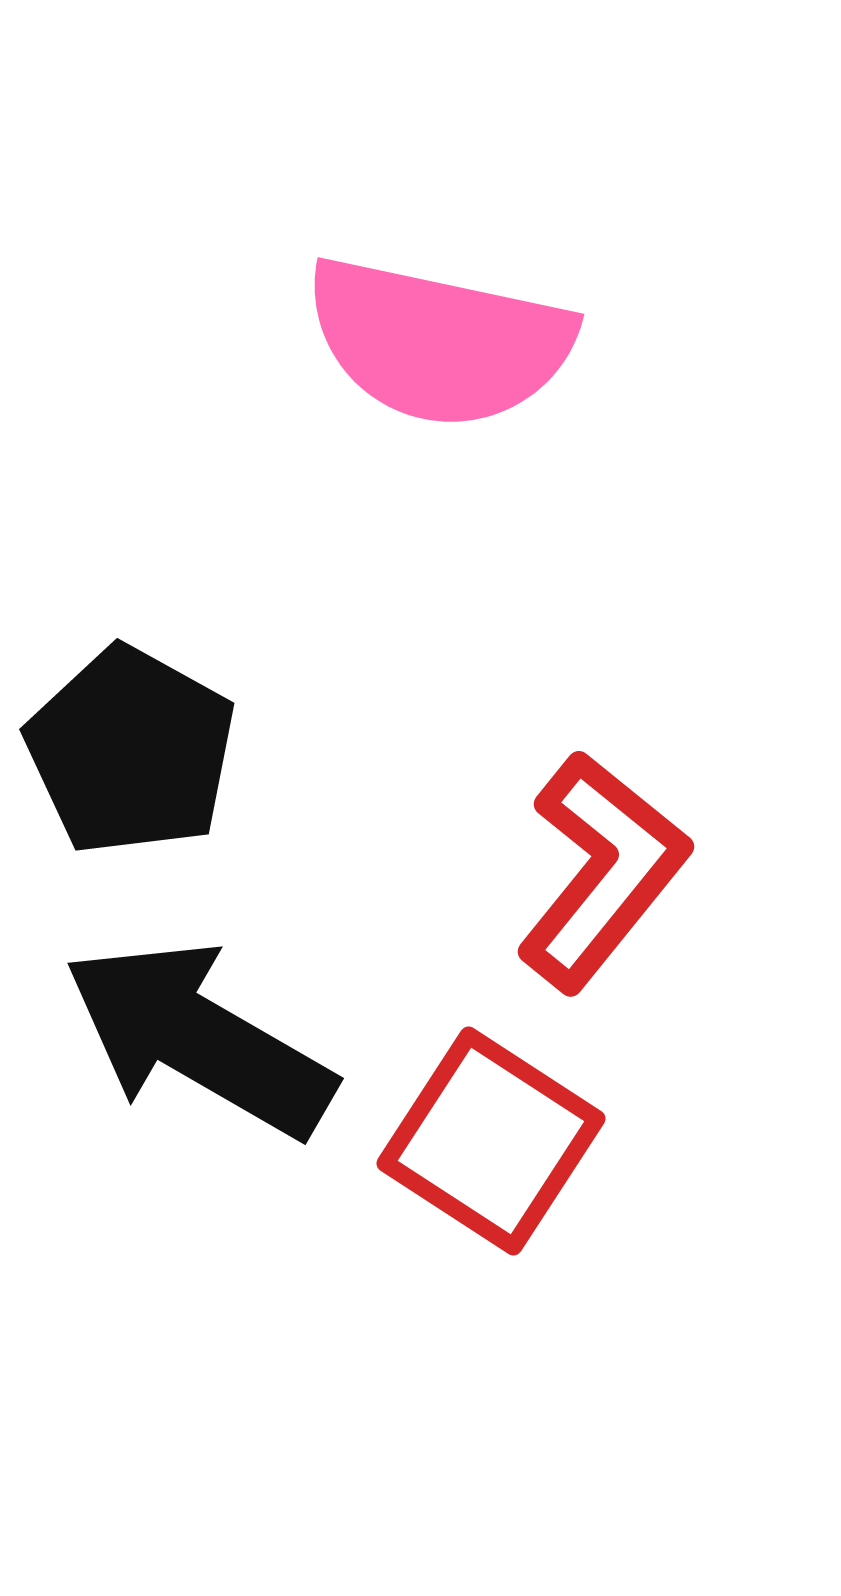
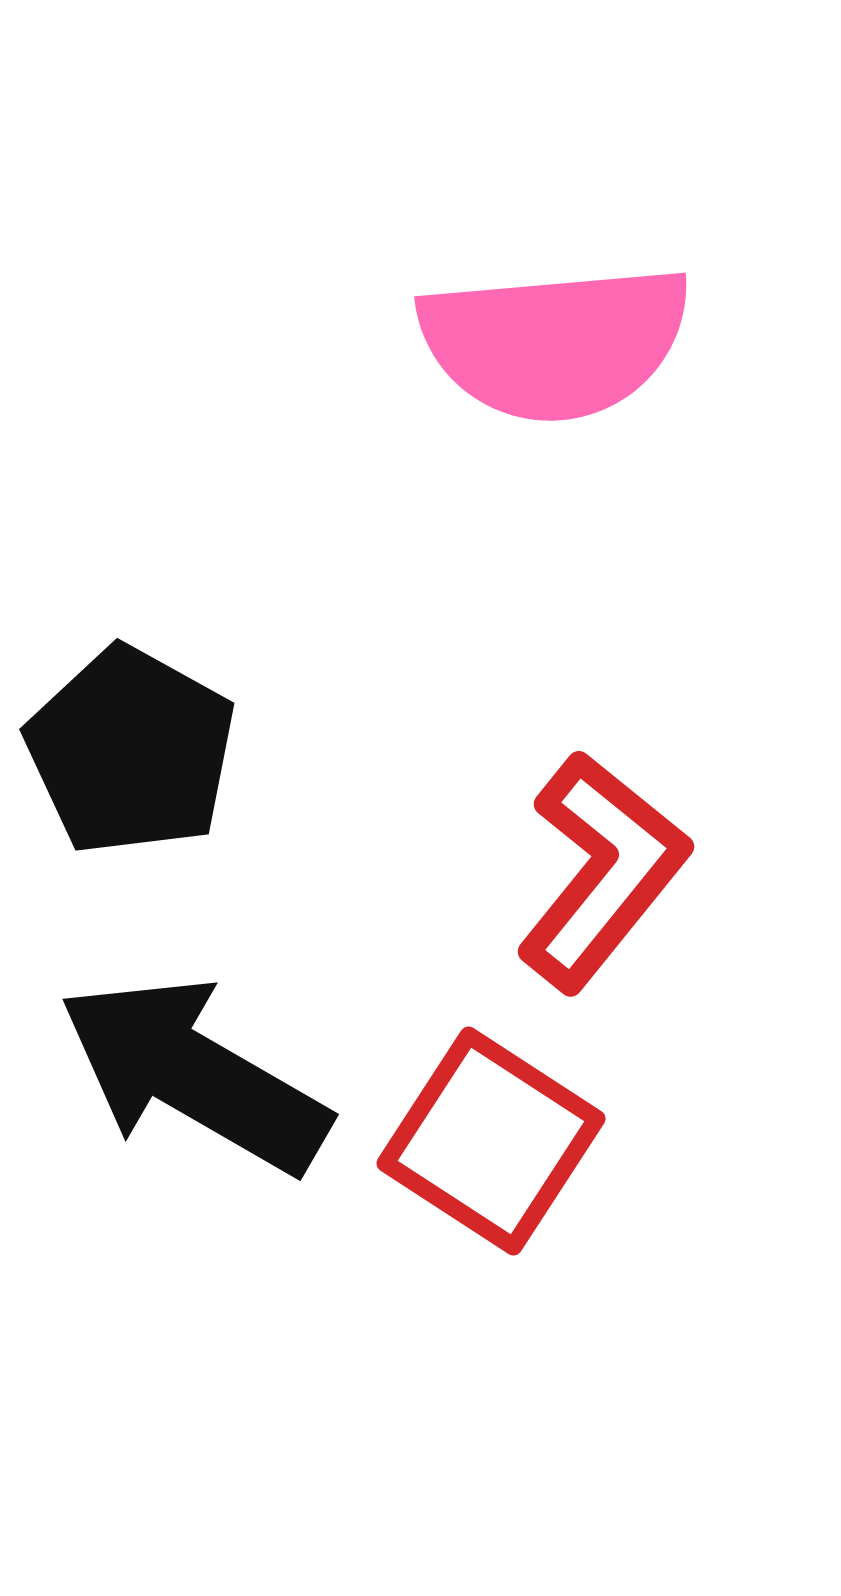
pink semicircle: moved 116 px right; rotated 17 degrees counterclockwise
black arrow: moved 5 px left, 36 px down
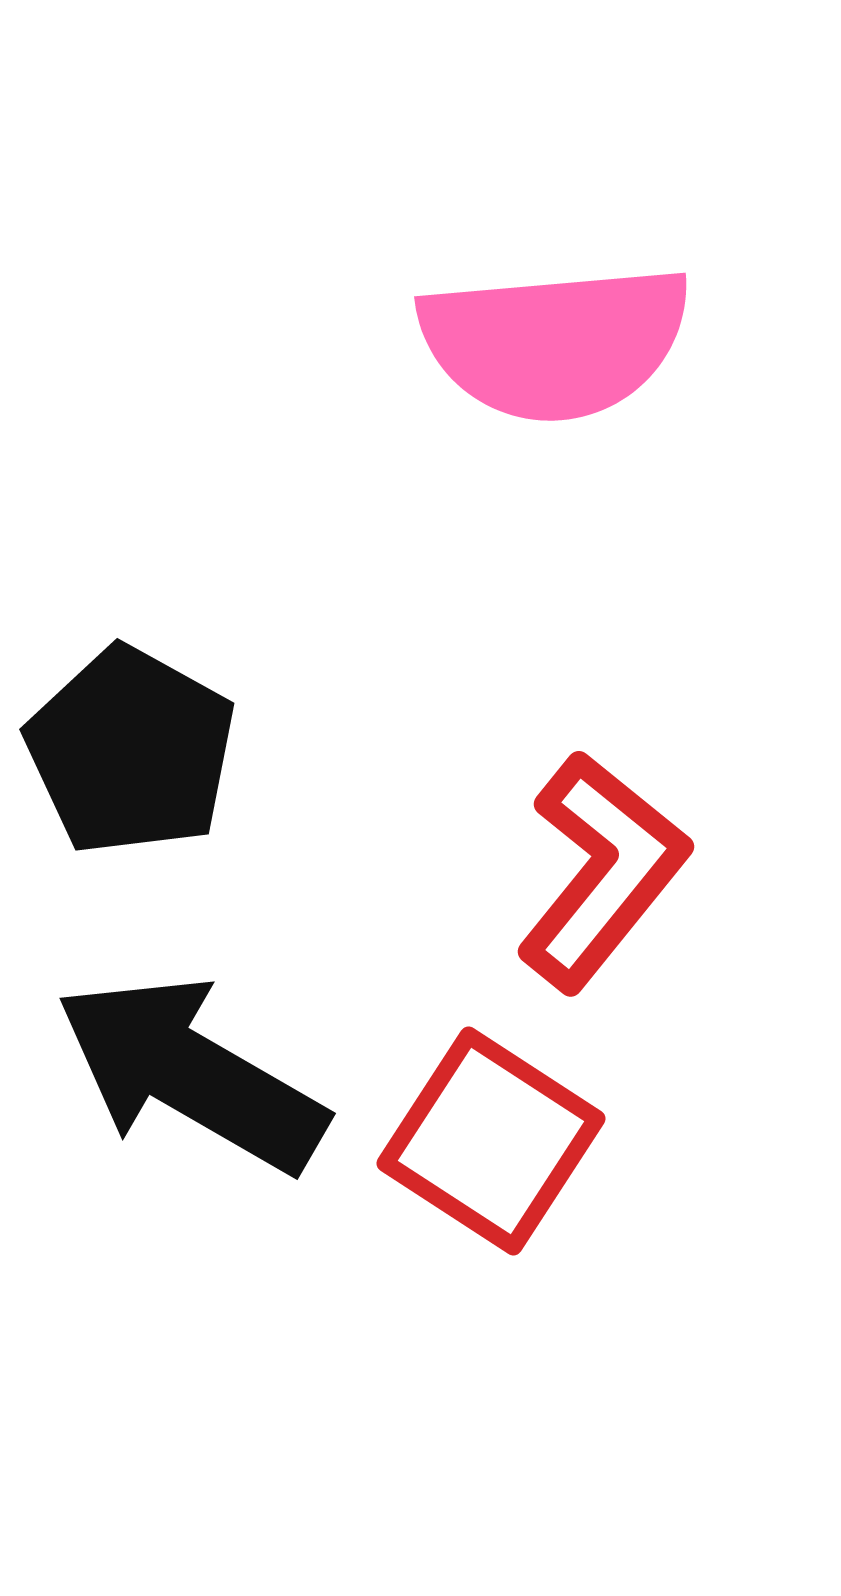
black arrow: moved 3 px left, 1 px up
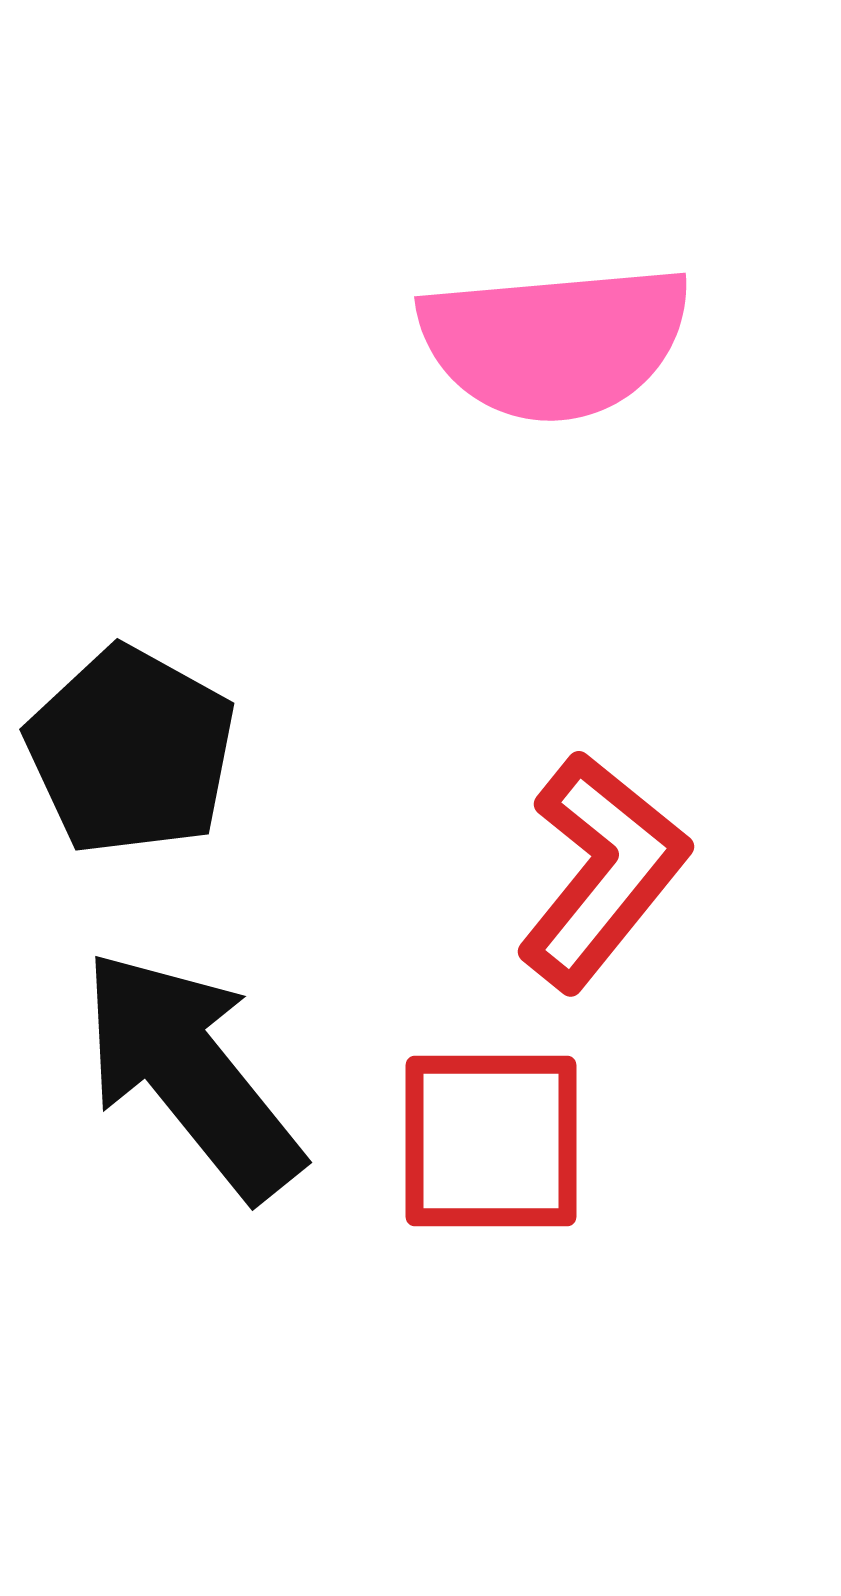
black arrow: rotated 21 degrees clockwise
red square: rotated 33 degrees counterclockwise
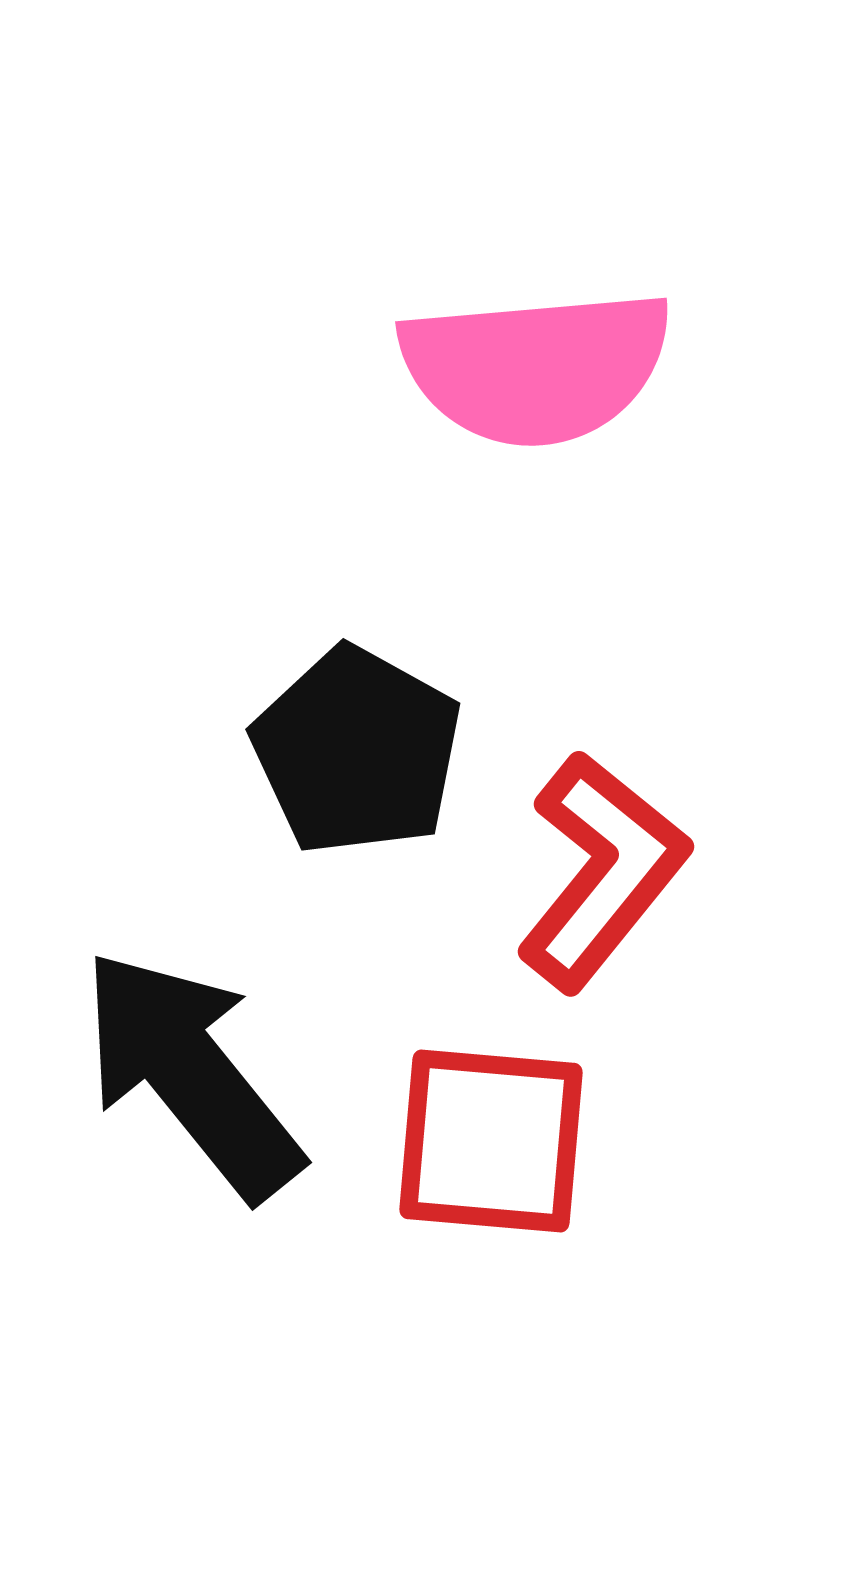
pink semicircle: moved 19 px left, 25 px down
black pentagon: moved 226 px right
red square: rotated 5 degrees clockwise
